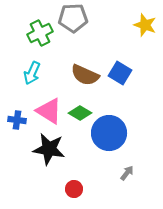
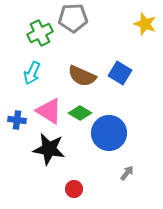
yellow star: moved 1 px up
brown semicircle: moved 3 px left, 1 px down
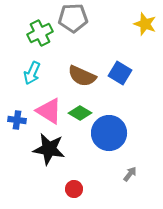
gray arrow: moved 3 px right, 1 px down
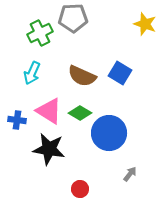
red circle: moved 6 px right
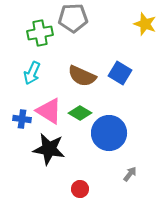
green cross: rotated 15 degrees clockwise
blue cross: moved 5 px right, 1 px up
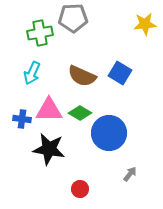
yellow star: rotated 25 degrees counterclockwise
pink triangle: moved 1 px up; rotated 32 degrees counterclockwise
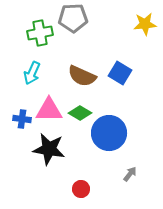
red circle: moved 1 px right
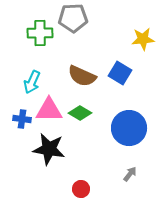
yellow star: moved 2 px left, 15 px down
green cross: rotated 10 degrees clockwise
cyan arrow: moved 9 px down
blue circle: moved 20 px right, 5 px up
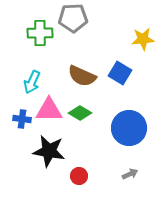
black star: moved 2 px down
gray arrow: rotated 28 degrees clockwise
red circle: moved 2 px left, 13 px up
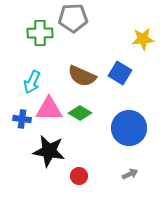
pink triangle: moved 1 px up
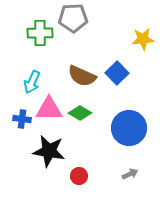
blue square: moved 3 px left; rotated 15 degrees clockwise
